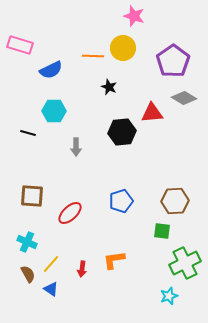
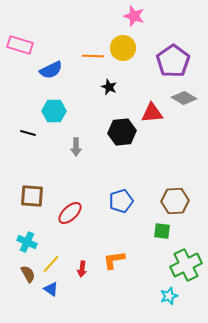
green cross: moved 1 px right, 2 px down
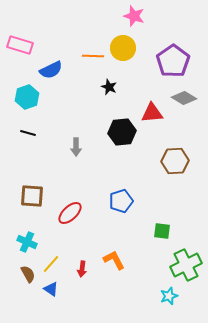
cyan hexagon: moved 27 px left, 14 px up; rotated 20 degrees counterclockwise
brown hexagon: moved 40 px up
orange L-shape: rotated 70 degrees clockwise
